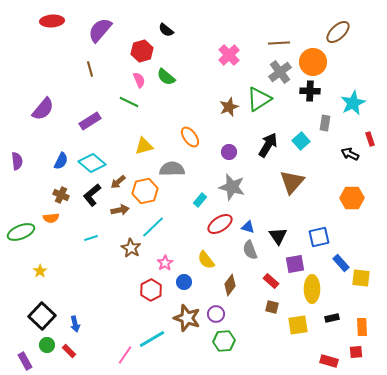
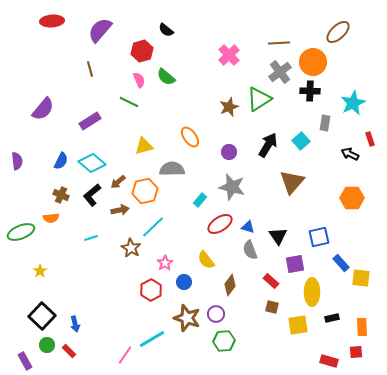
yellow ellipse at (312, 289): moved 3 px down
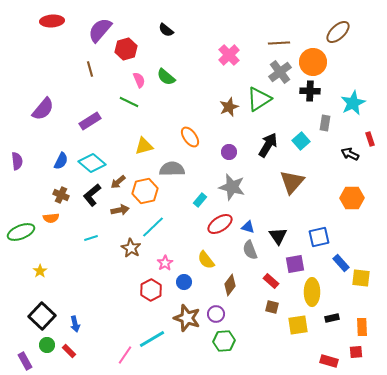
red hexagon at (142, 51): moved 16 px left, 2 px up
